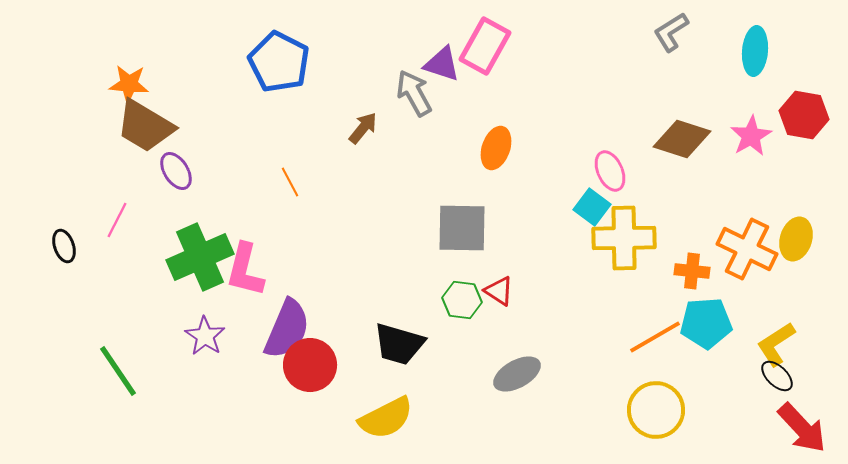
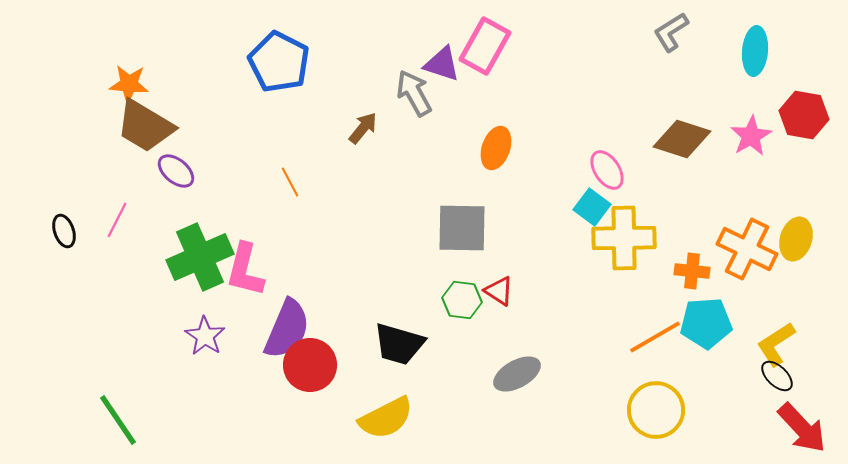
purple ellipse at (176, 171): rotated 18 degrees counterclockwise
pink ellipse at (610, 171): moved 3 px left, 1 px up; rotated 9 degrees counterclockwise
black ellipse at (64, 246): moved 15 px up
green line at (118, 371): moved 49 px down
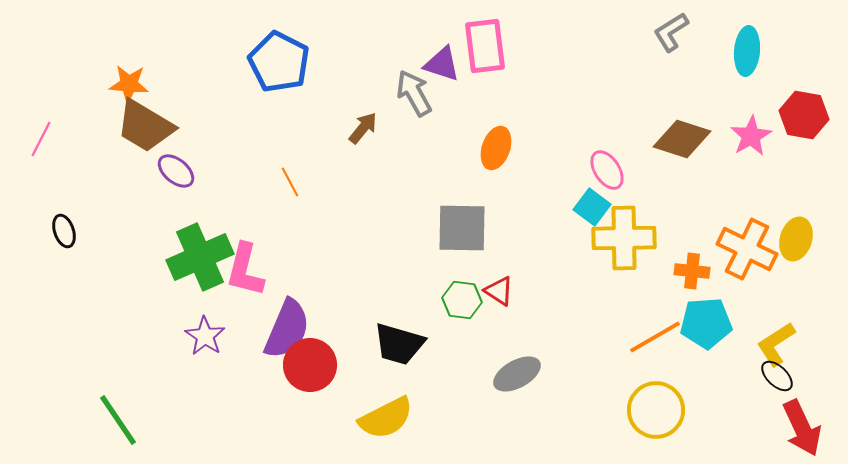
pink rectangle at (485, 46): rotated 36 degrees counterclockwise
cyan ellipse at (755, 51): moved 8 px left
pink line at (117, 220): moved 76 px left, 81 px up
red arrow at (802, 428): rotated 18 degrees clockwise
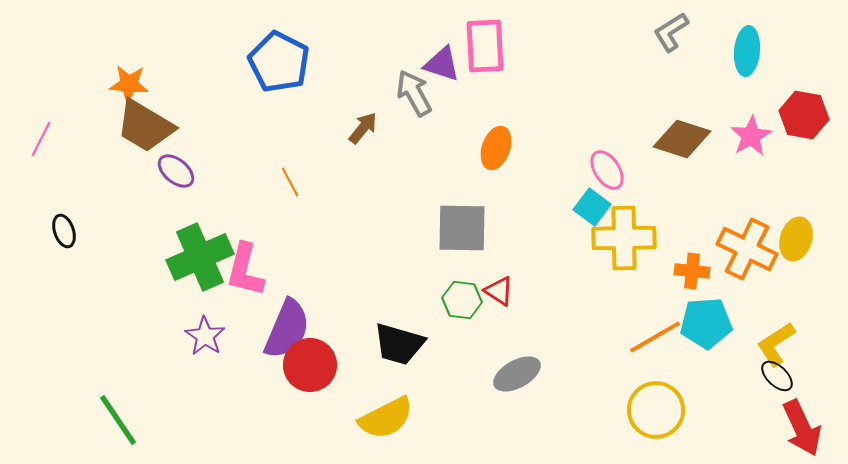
pink rectangle at (485, 46): rotated 4 degrees clockwise
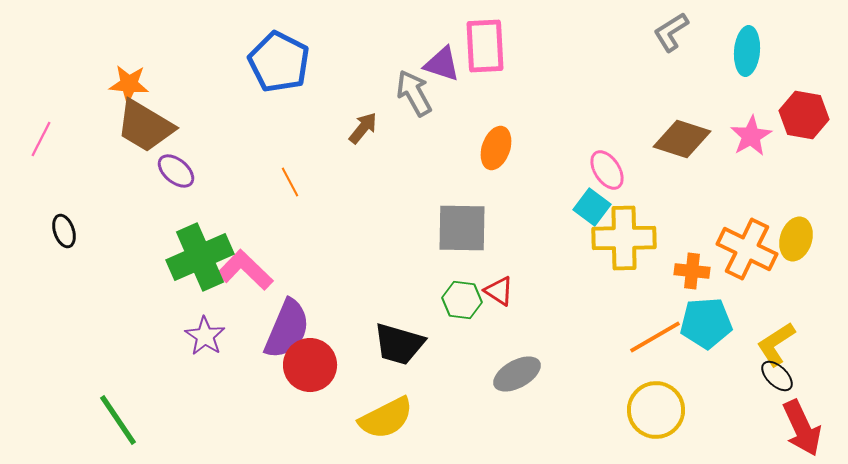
pink L-shape at (245, 270): rotated 120 degrees clockwise
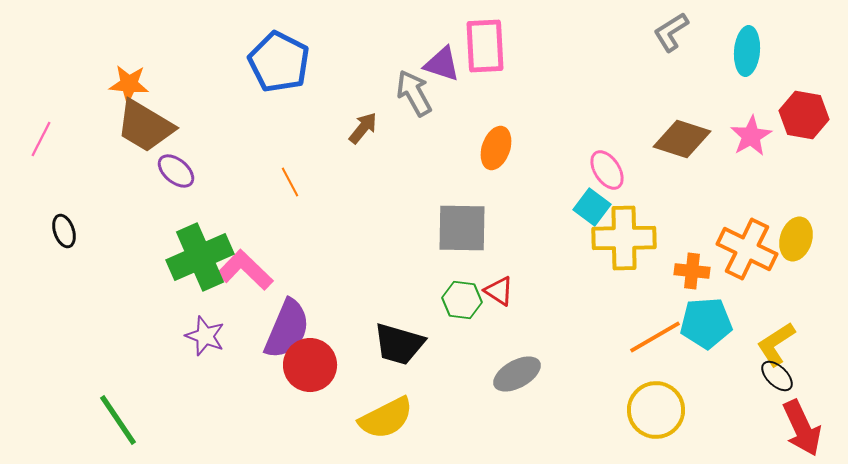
purple star at (205, 336): rotated 12 degrees counterclockwise
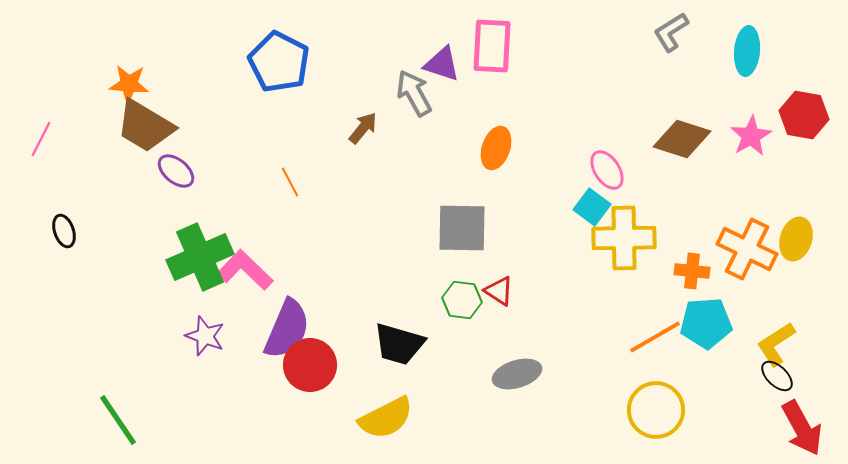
pink rectangle at (485, 46): moved 7 px right; rotated 6 degrees clockwise
gray ellipse at (517, 374): rotated 12 degrees clockwise
red arrow at (802, 428): rotated 4 degrees counterclockwise
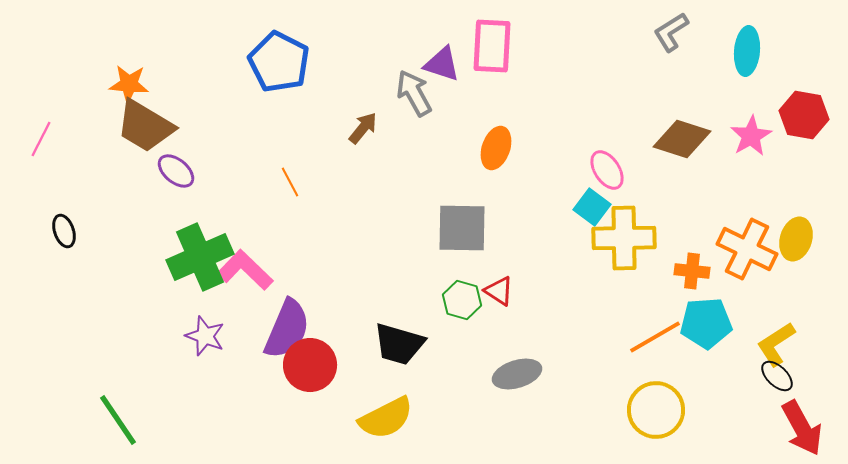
green hexagon at (462, 300): rotated 9 degrees clockwise
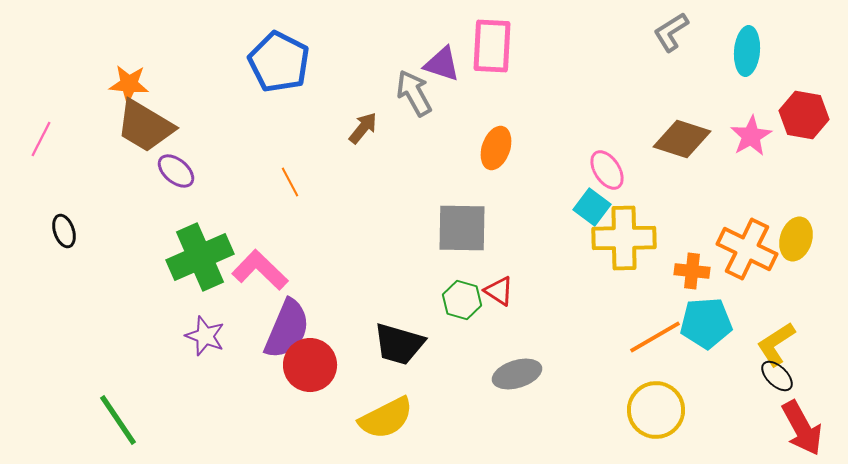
pink L-shape at (245, 270): moved 15 px right
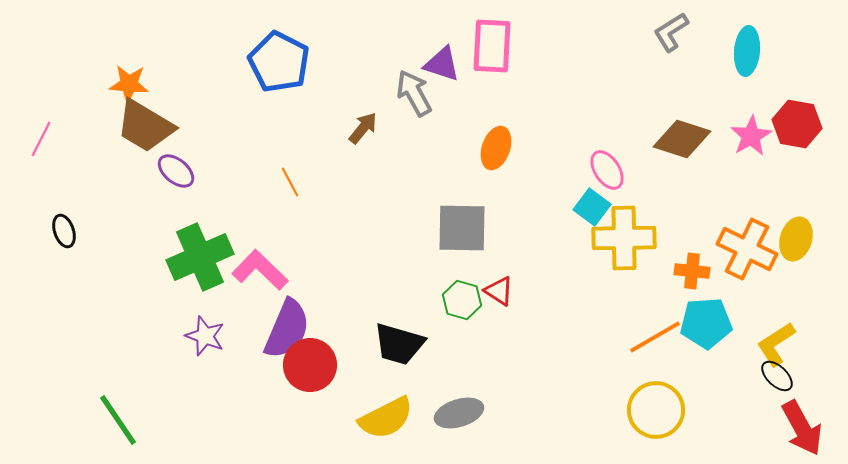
red hexagon at (804, 115): moved 7 px left, 9 px down
gray ellipse at (517, 374): moved 58 px left, 39 px down
